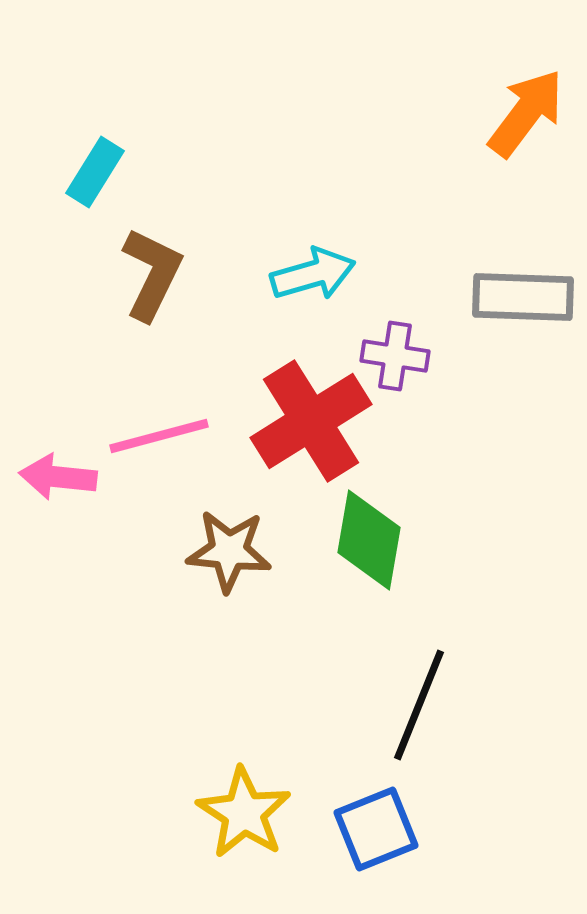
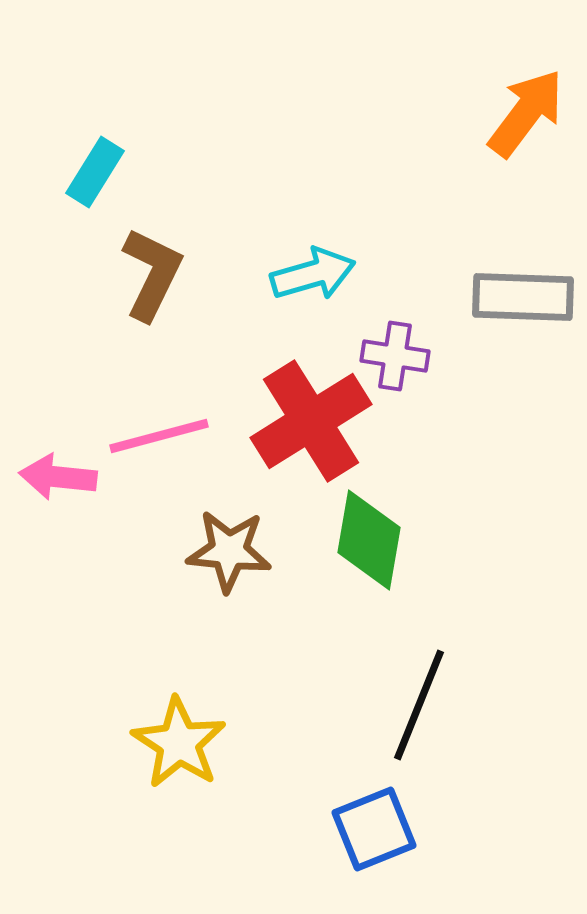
yellow star: moved 65 px left, 70 px up
blue square: moved 2 px left
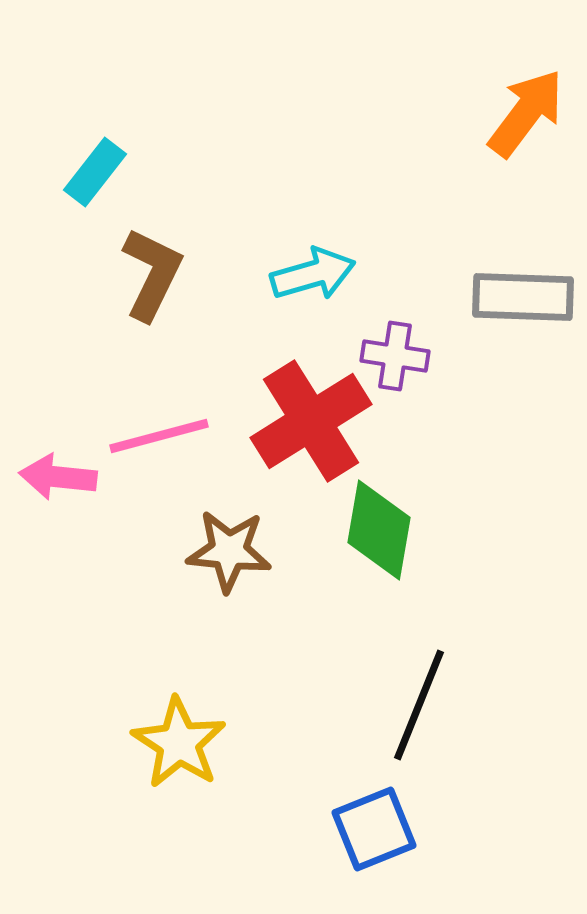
cyan rectangle: rotated 6 degrees clockwise
green diamond: moved 10 px right, 10 px up
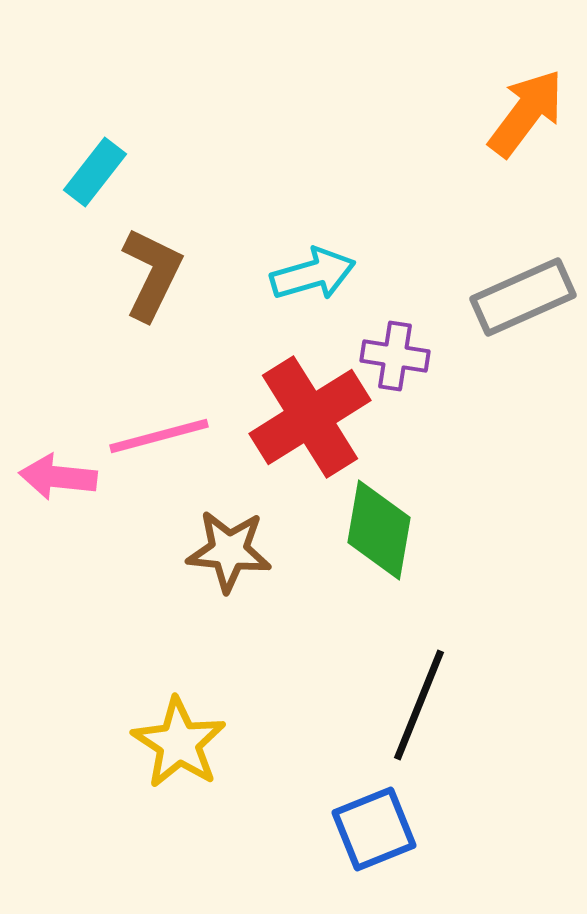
gray rectangle: rotated 26 degrees counterclockwise
red cross: moved 1 px left, 4 px up
